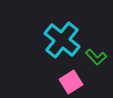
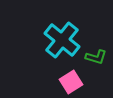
green L-shape: rotated 30 degrees counterclockwise
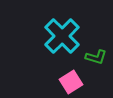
cyan cross: moved 4 px up; rotated 6 degrees clockwise
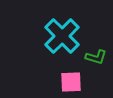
pink square: rotated 30 degrees clockwise
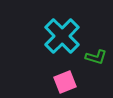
pink square: moved 6 px left; rotated 20 degrees counterclockwise
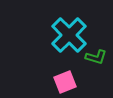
cyan cross: moved 7 px right, 1 px up
